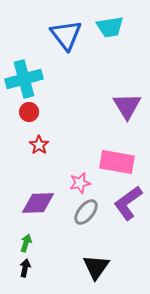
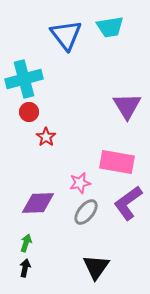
red star: moved 7 px right, 8 px up
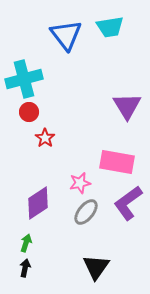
red star: moved 1 px left, 1 px down
purple diamond: rotated 32 degrees counterclockwise
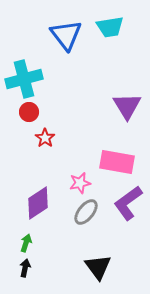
black triangle: moved 2 px right; rotated 12 degrees counterclockwise
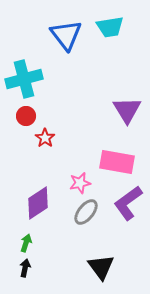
purple triangle: moved 4 px down
red circle: moved 3 px left, 4 px down
black triangle: moved 3 px right
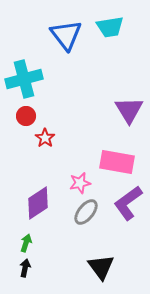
purple triangle: moved 2 px right
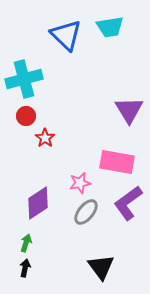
blue triangle: rotated 8 degrees counterclockwise
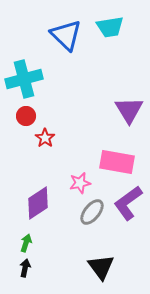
gray ellipse: moved 6 px right
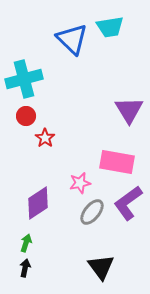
blue triangle: moved 6 px right, 4 px down
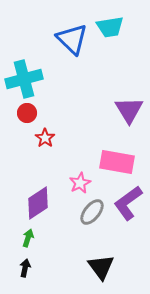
red circle: moved 1 px right, 3 px up
pink star: rotated 15 degrees counterclockwise
green arrow: moved 2 px right, 5 px up
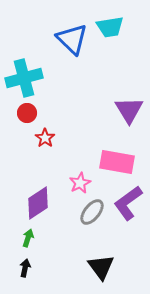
cyan cross: moved 1 px up
